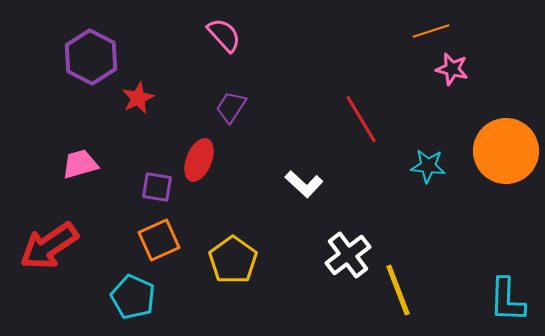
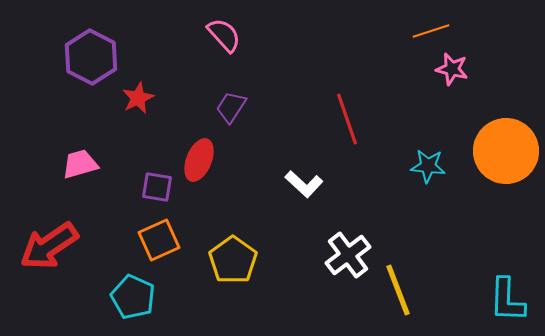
red line: moved 14 px left; rotated 12 degrees clockwise
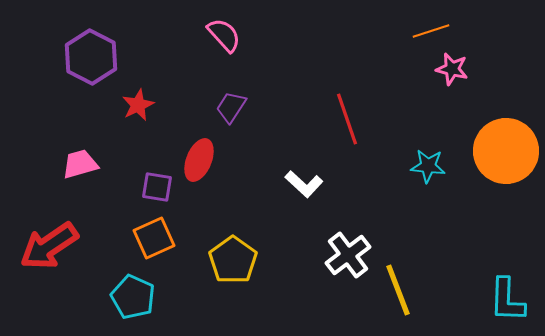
red star: moved 7 px down
orange square: moved 5 px left, 2 px up
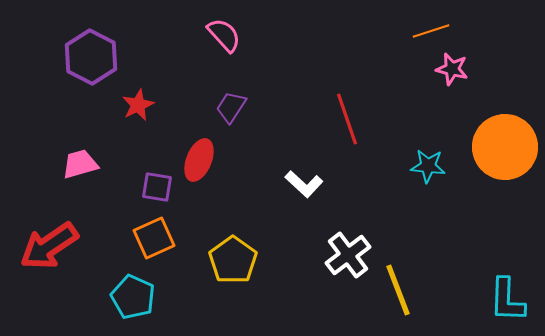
orange circle: moved 1 px left, 4 px up
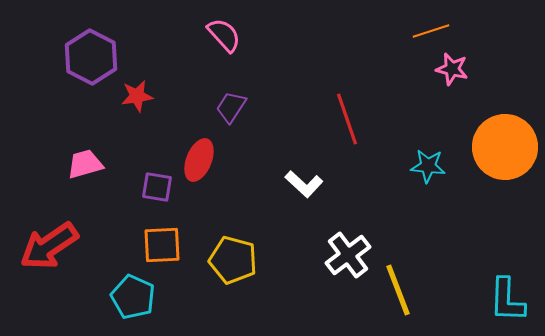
red star: moved 1 px left, 9 px up; rotated 16 degrees clockwise
pink trapezoid: moved 5 px right
orange square: moved 8 px right, 7 px down; rotated 21 degrees clockwise
yellow pentagon: rotated 21 degrees counterclockwise
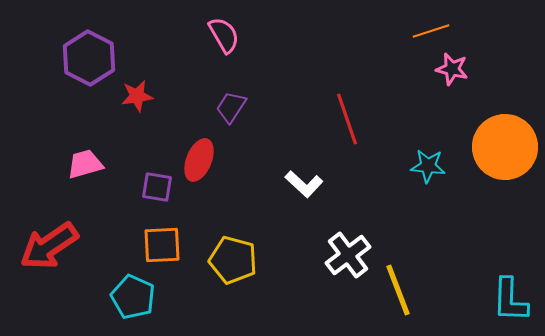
pink semicircle: rotated 12 degrees clockwise
purple hexagon: moved 2 px left, 1 px down
cyan L-shape: moved 3 px right
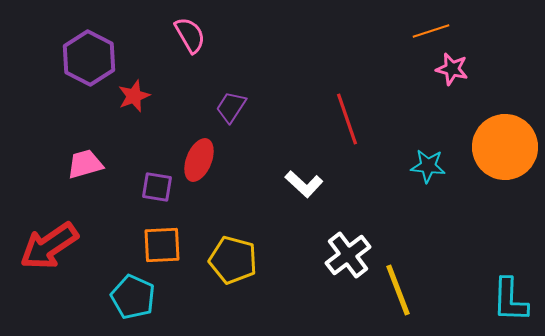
pink semicircle: moved 34 px left
red star: moved 3 px left; rotated 12 degrees counterclockwise
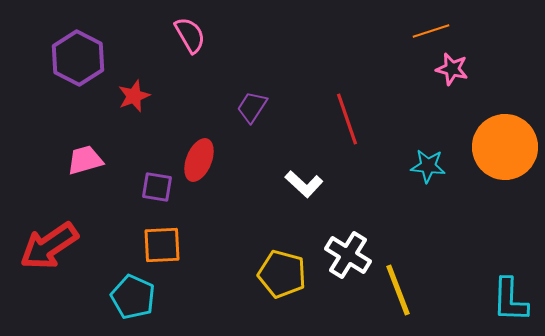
purple hexagon: moved 11 px left
purple trapezoid: moved 21 px right
pink trapezoid: moved 4 px up
white cross: rotated 21 degrees counterclockwise
yellow pentagon: moved 49 px right, 14 px down
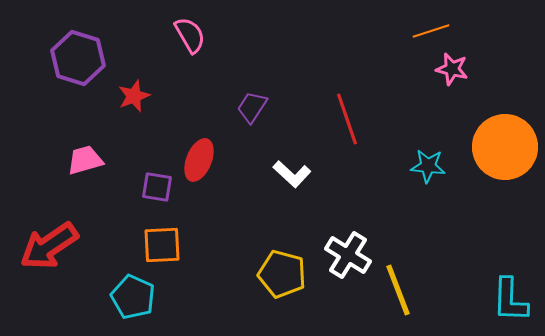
purple hexagon: rotated 10 degrees counterclockwise
white L-shape: moved 12 px left, 10 px up
